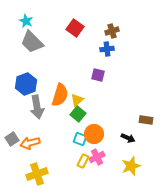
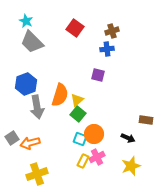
gray square: moved 1 px up
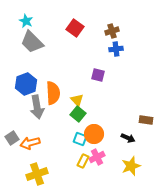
blue cross: moved 9 px right
orange semicircle: moved 7 px left, 2 px up; rotated 20 degrees counterclockwise
yellow triangle: rotated 32 degrees counterclockwise
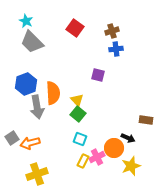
orange circle: moved 20 px right, 14 px down
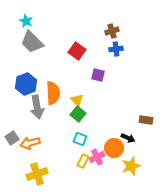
red square: moved 2 px right, 23 px down
